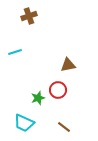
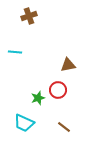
cyan line: rotated 24 degrees clockwise
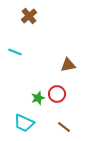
brown cross: rotated 21 degrees counterclockwise
cyan line: rotated 16 degrees clockwise
red circle: moved 1 px left, 4 px down
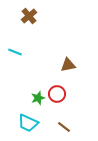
cyan trapezoid: moved 4 px right
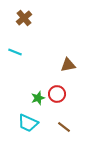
brown cross: moved 5 px left, 2 px down
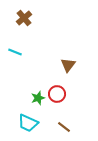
brown triangle: rotated 42 degrees counterclockwise
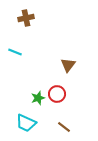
brown cross: moved 2 px right; rotated 28 degrees clockwise
cyan trapezoid: moved 2 px left
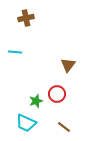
cyan line: rotated 16 degrees counterclockwise
green star: moved 2 px left, 3 px down
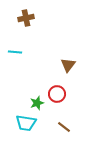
green star: moved 1 px right, 2 px down
cyan trapezoid: rotated 15 degrees counterclockwise
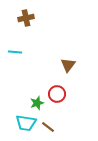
brown line: moved 16 px left
